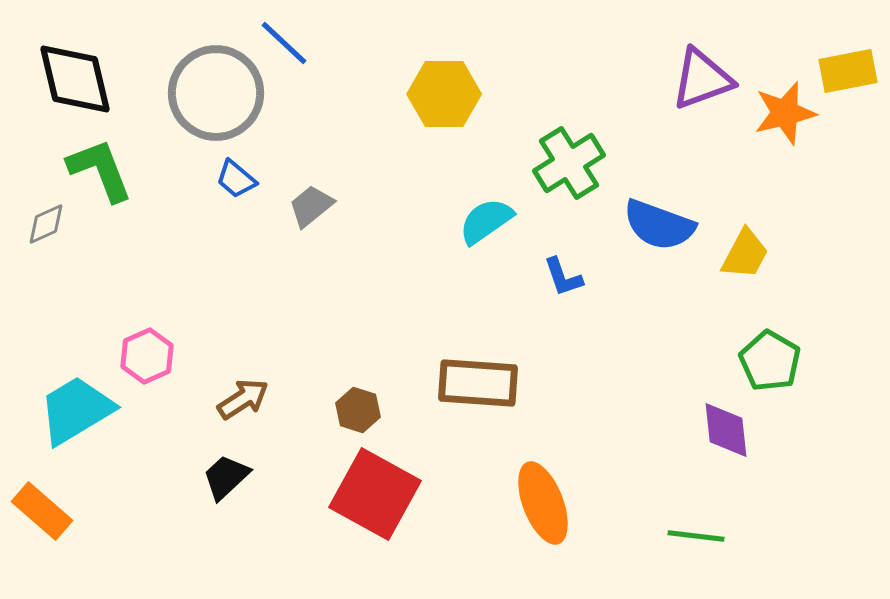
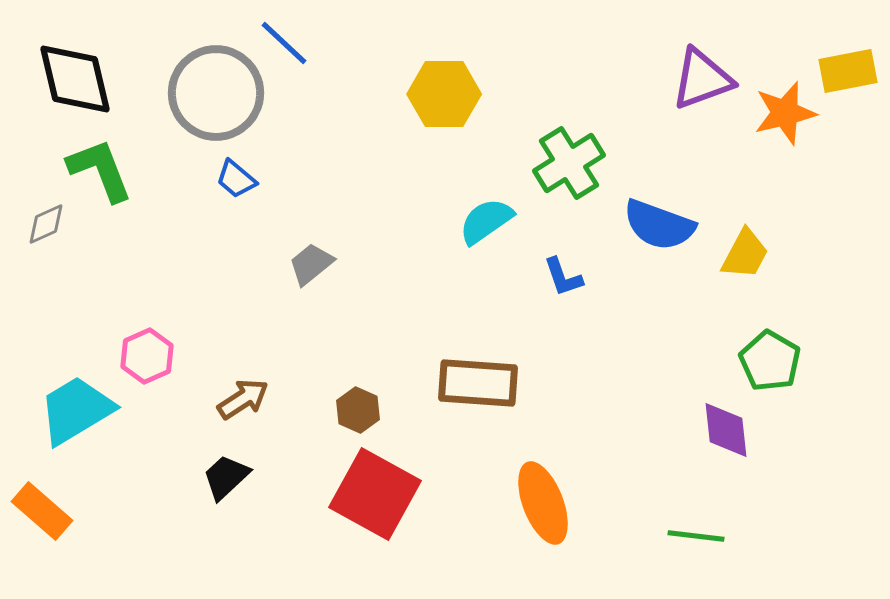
gray trapezoid: moved 58 px down
brown hexagon: rotated 6 degrees clockwise
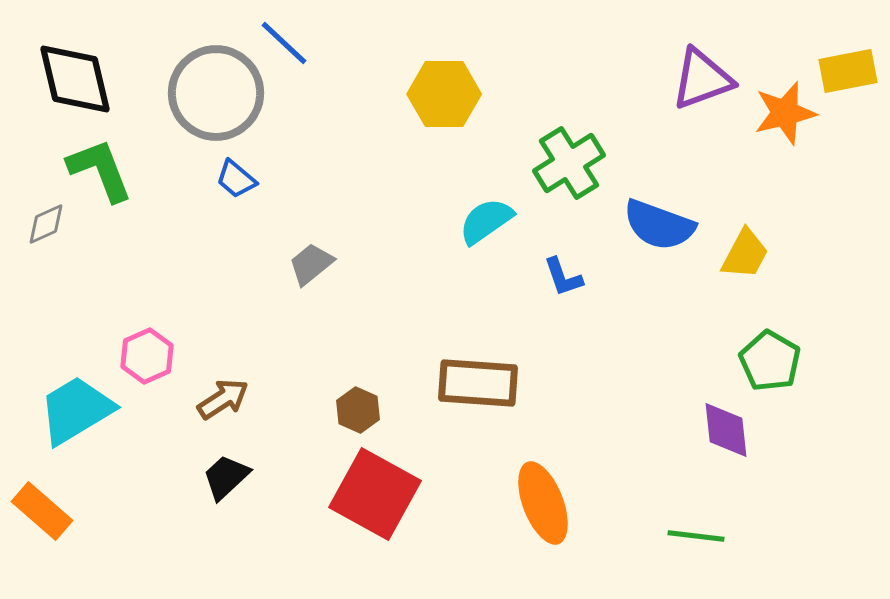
brown arrow: moved 20 px left
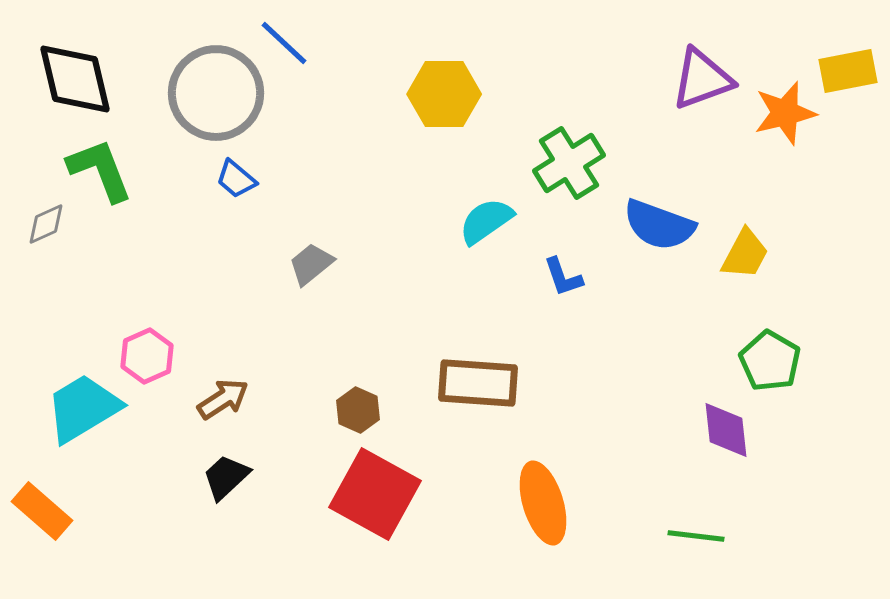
cyan trapezoid: moved 7 px right, 2 px up
orange ellipse: rotated 4 degrees clockwise
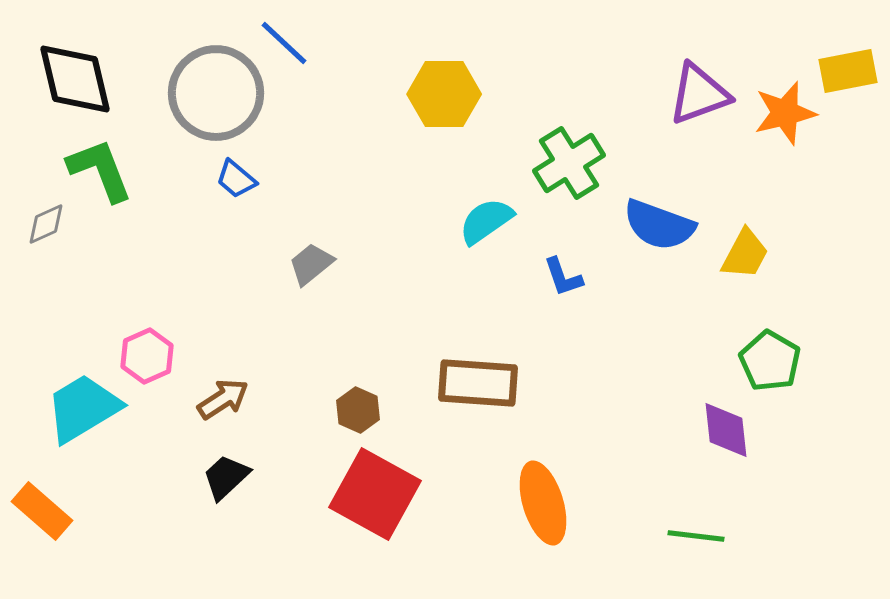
purple triangle: moved 3 px left, 15 px down
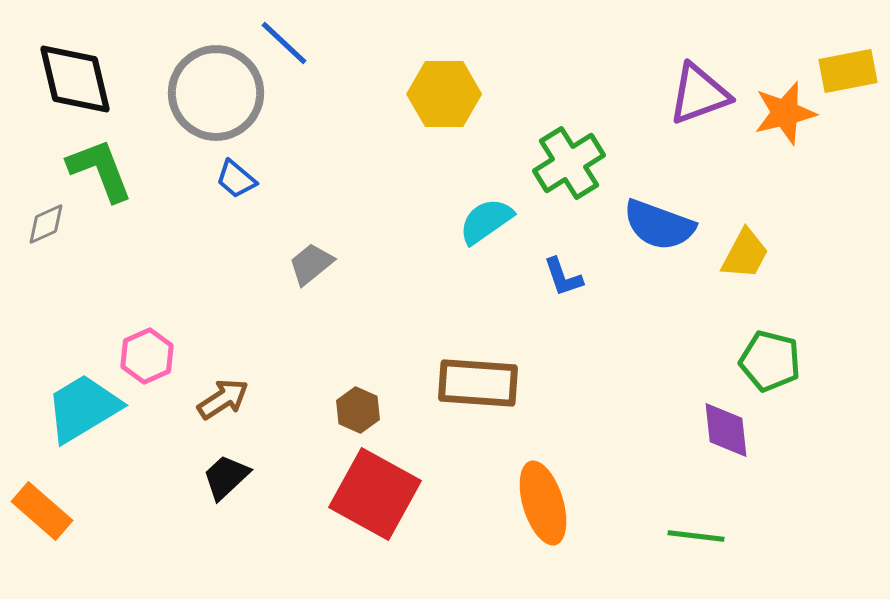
green pentagon: rotated 16 degrees counterclockwise
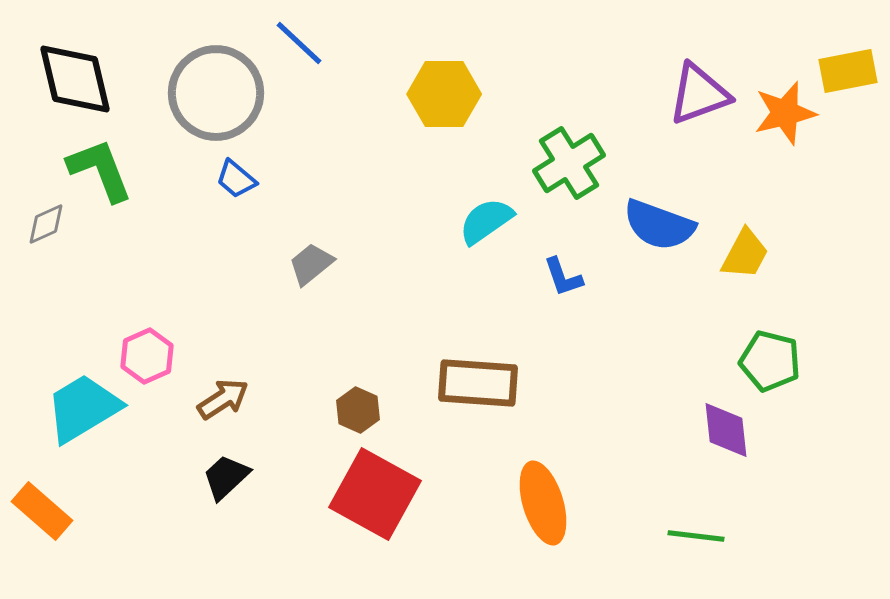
blue line: moved 15 px right
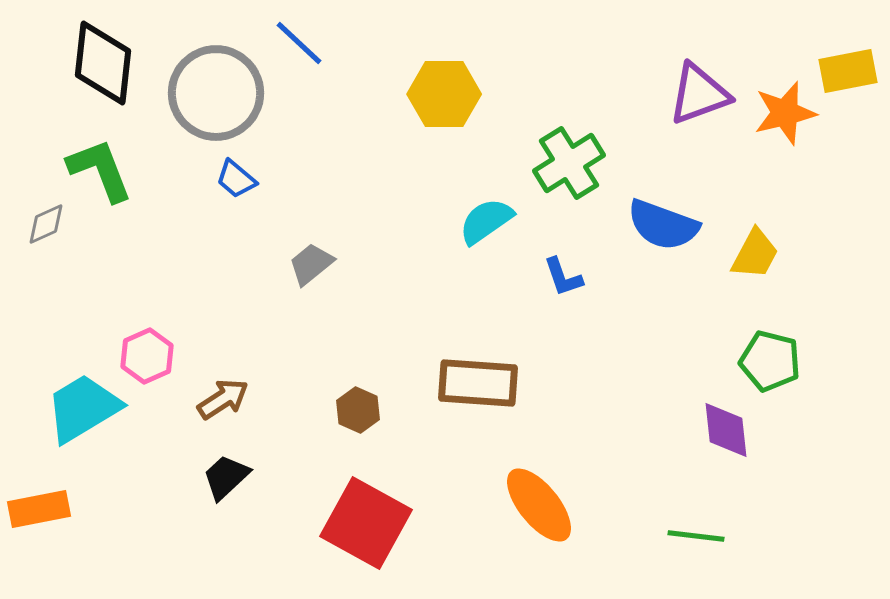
black diamond: moved 28 px right, 16 px up; rotated 20 degrees clockwise
blue semicircle: moved 4 px right
yellow trapezoid: moved 10 px right
red square: moved 9 px left, 29 px down
orange ellipse: moved 4 px left, 2 px down; rotated 22 degrees counterclockwise
orange rectangle: moved 3 px left, 2 px up; rotated 52 degrees counterclockwise
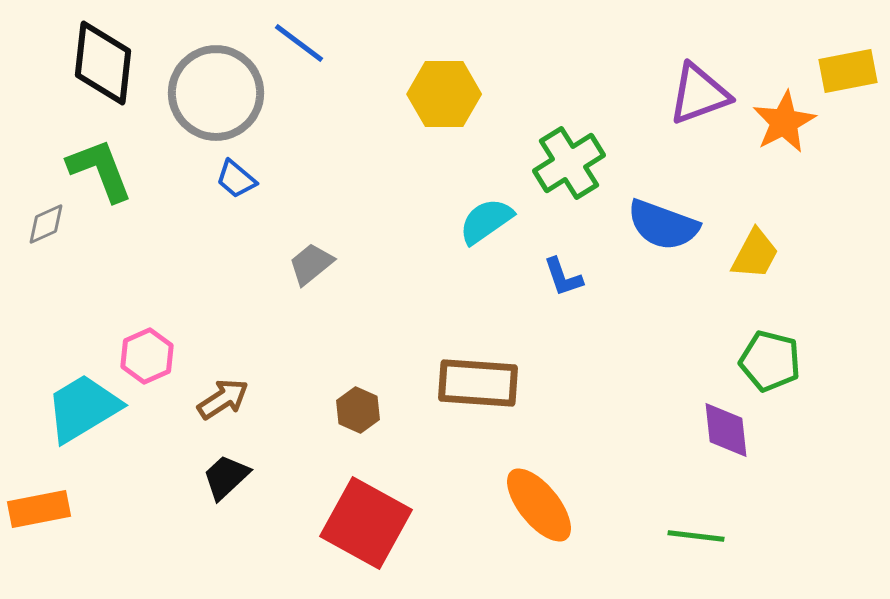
blue line: rotated 6 degrees counterclockwise
orange star: moved 1 px left, 9 px down; rotated 14 degrees counterclockwise
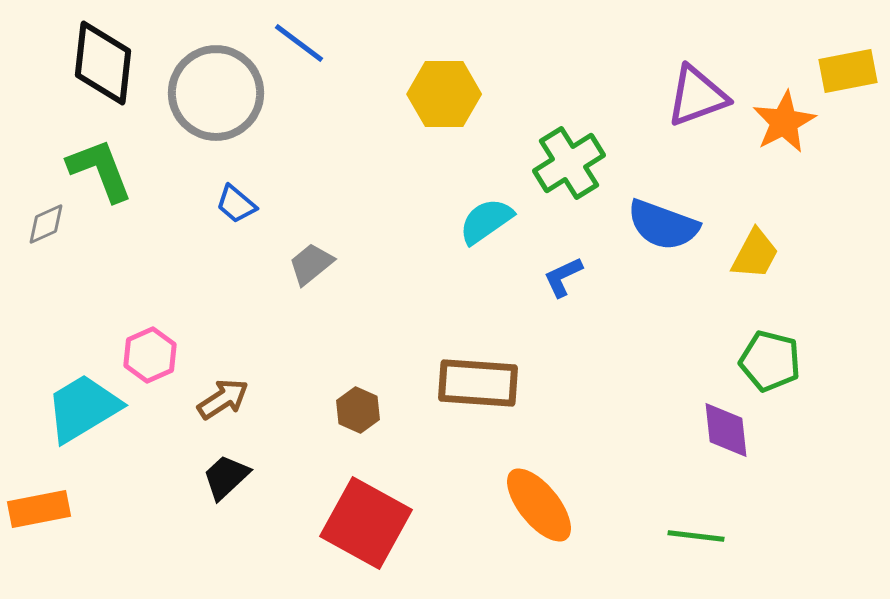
purple triangle: moved 2 px left, 2 px down
blue trapezoid: moved 25 px down
blue L-shape: rotated 84 degrees clockwise
pink hexagon: moved 3 px right, 1 px up
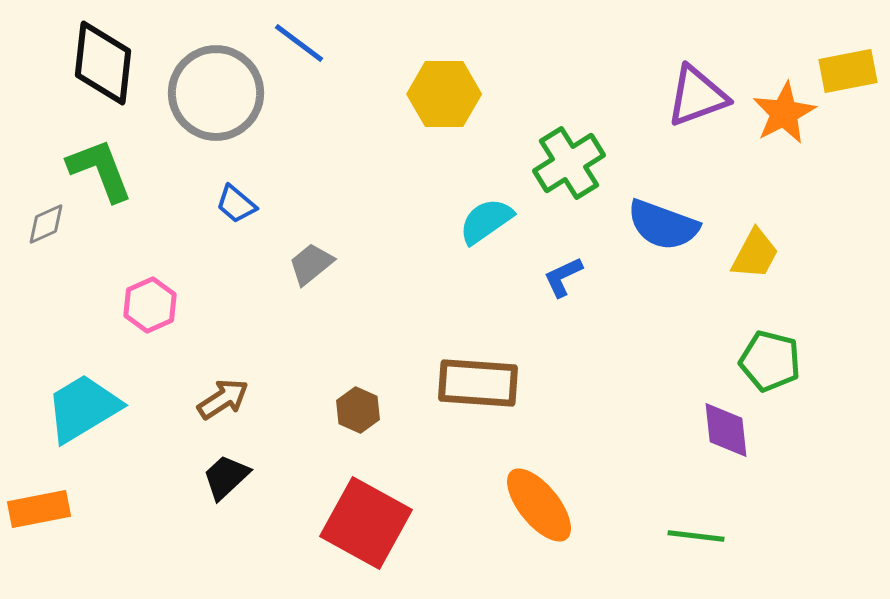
orange star: moved 9 px up
pink hexagon: moved 50 px up
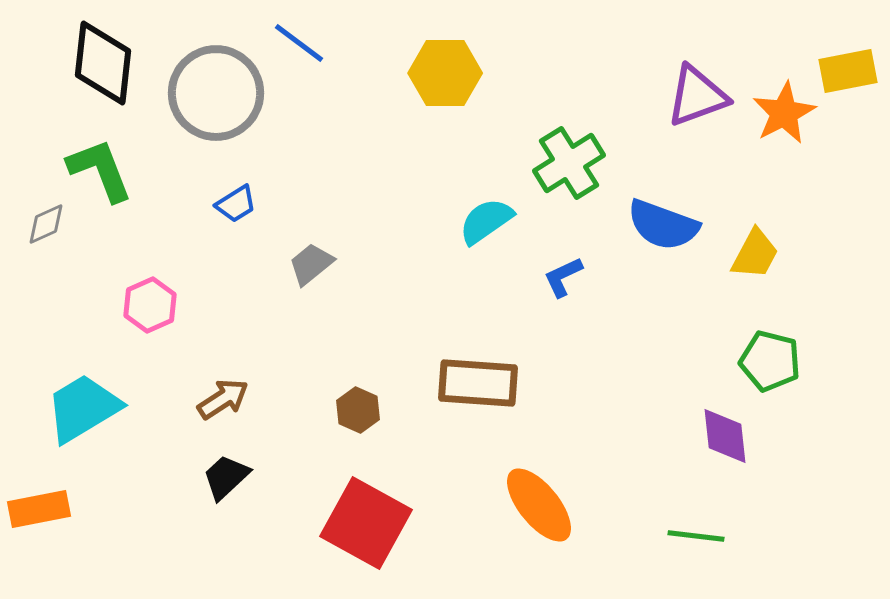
yellow hexagon: moved 1 px right, 21 px up
blue trapezoid: rotated 72 degrees counterclockwise
purple diamond: moved 1 px left, 6 px down
